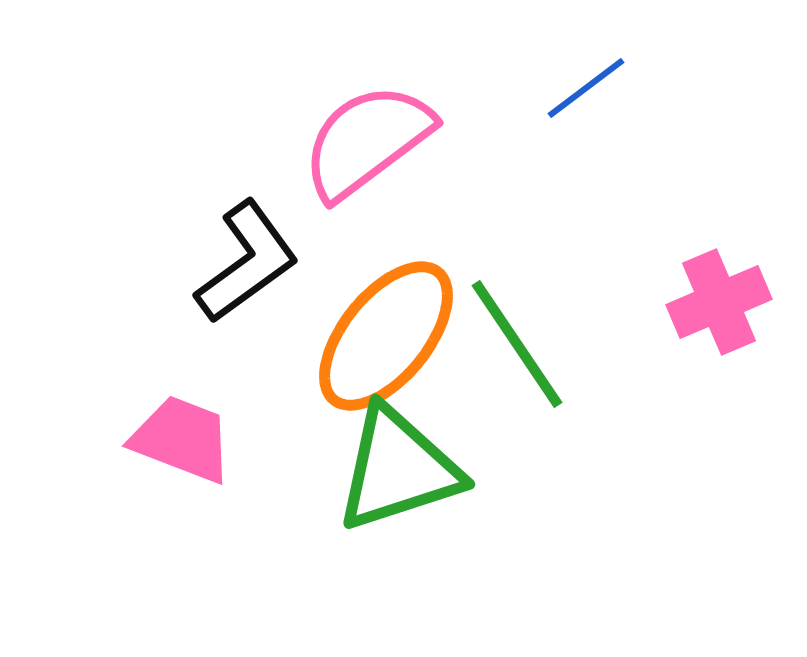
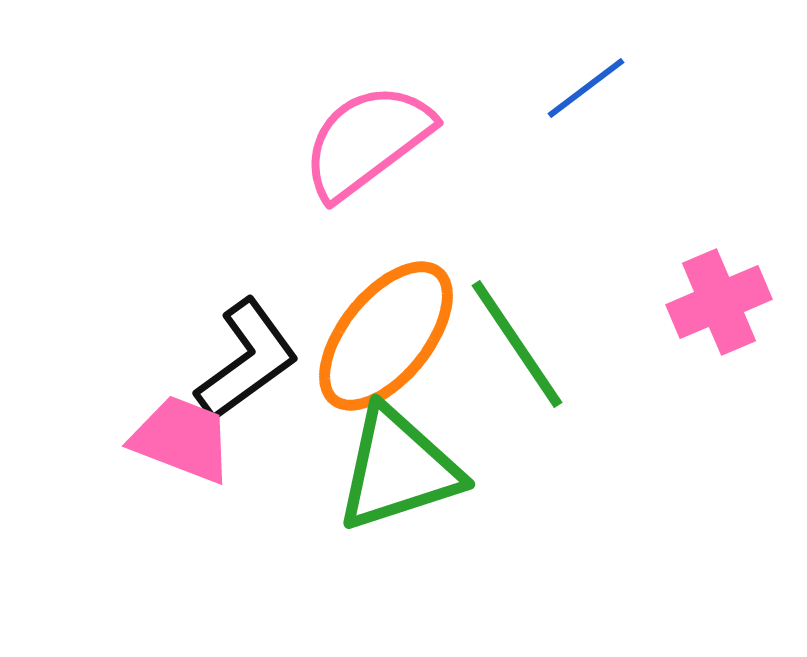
black L-shape: moved 98 px down
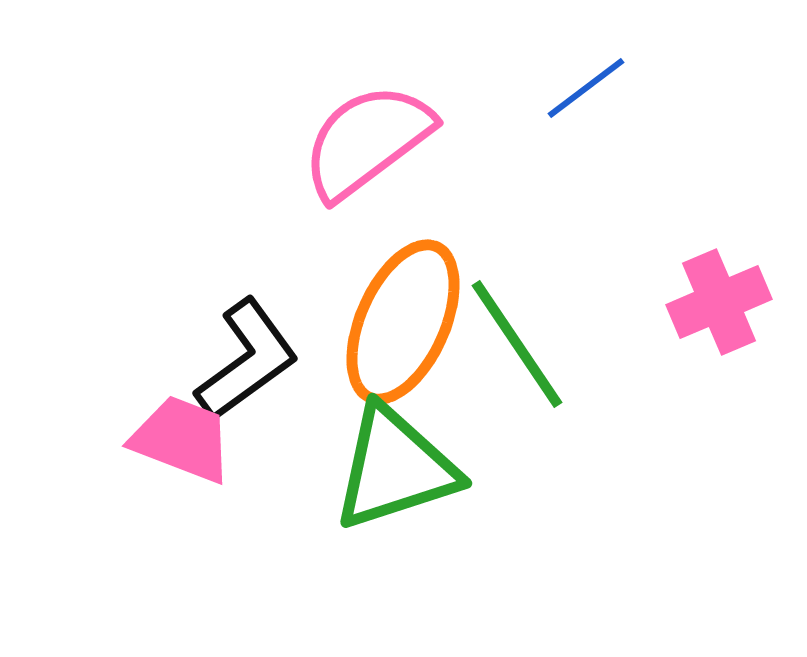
orange ellipse: moved 17 px right, 14 px up; rotated 15 degrees counterclockwise
green triangle: moved 3 px left, 1 px up
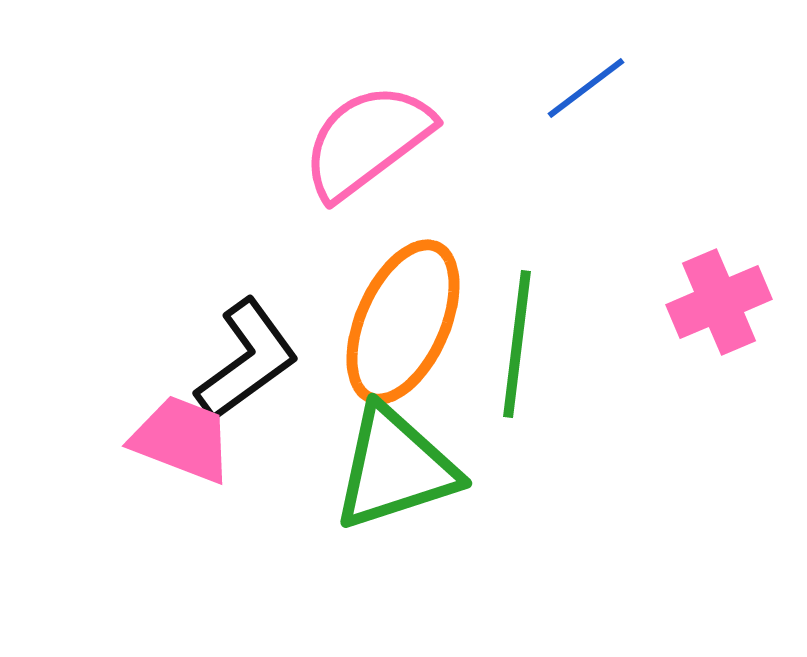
green line: rotated 41 degrees clockwise
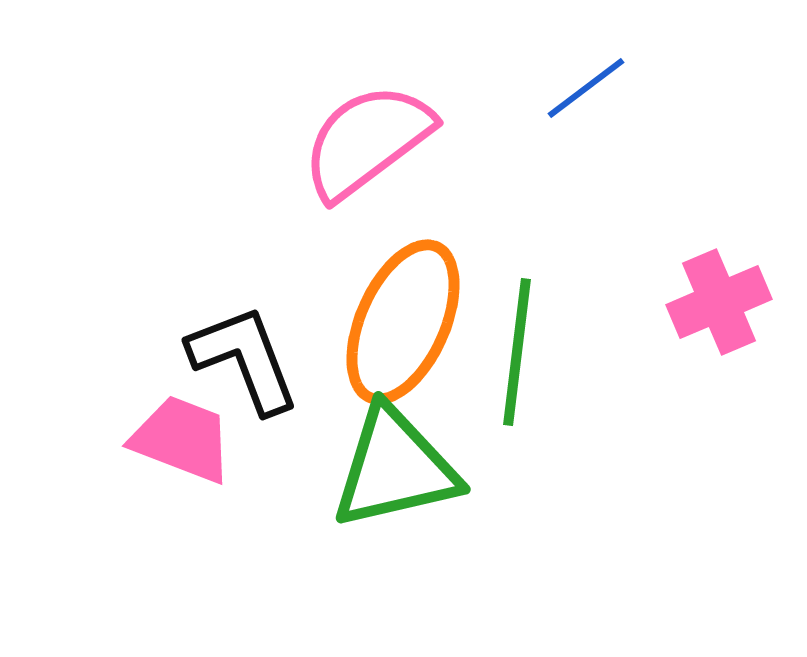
green line: moved 8 px down
black L-shape: moved 3 px left, 1 px up; rotated 75 degrees counterclockwise
green triangle: rotated 5 degrees clockwise
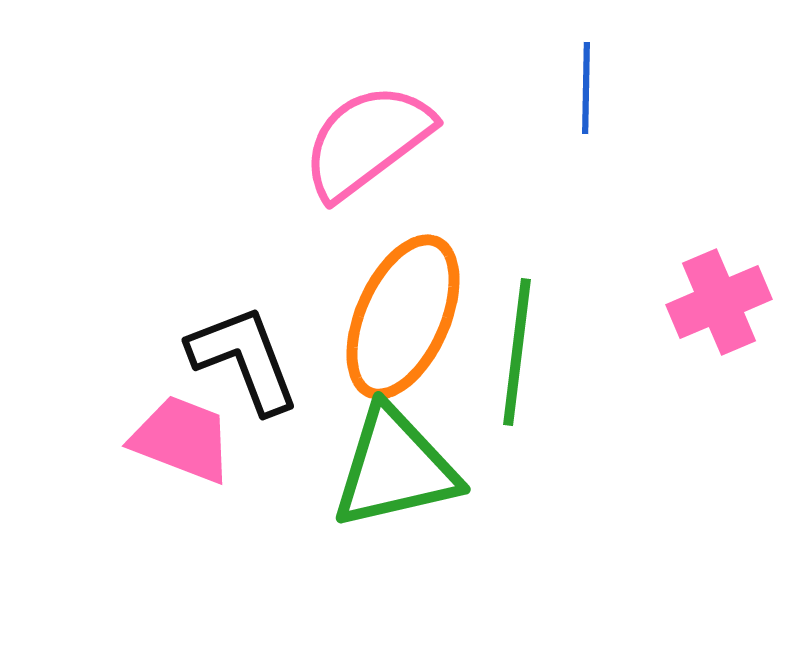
blue line: rotated 52 degrees counterclockwise
orange ellipse: moved 5 px up
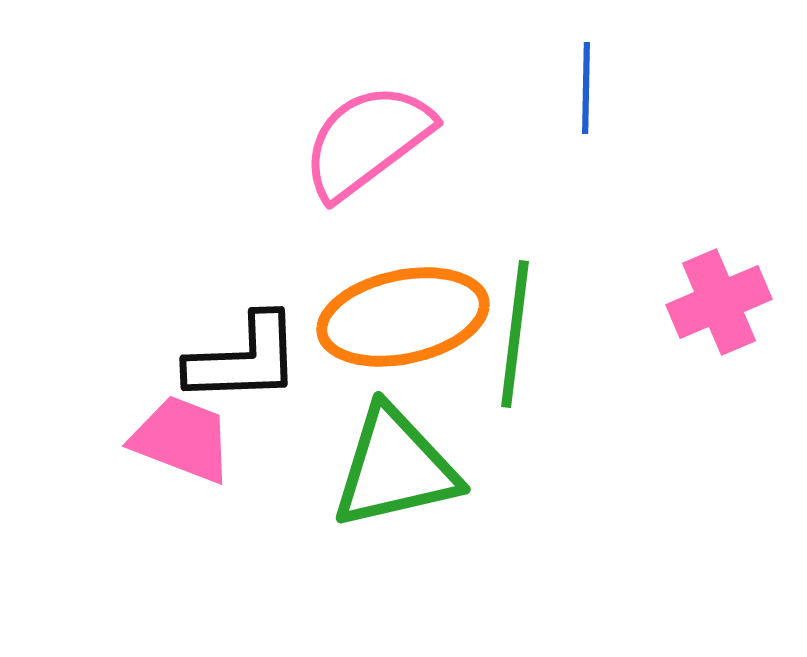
orange ellipse: rotated 54 degrees clockwise
green line: moved 2 px left, 18 px up
black L-shape: rotated 109 degrees clockwise
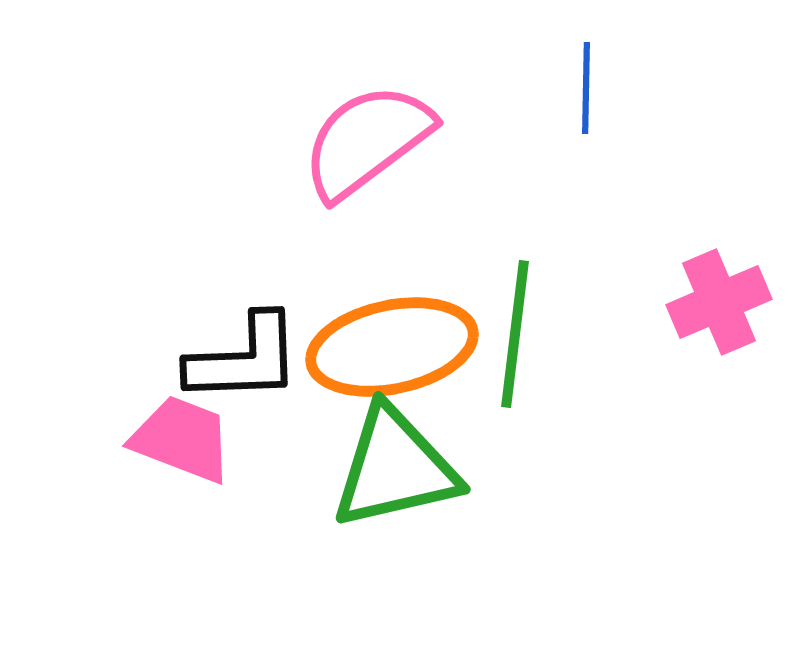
orange ellipse: moved 11 px left, 30 px down
